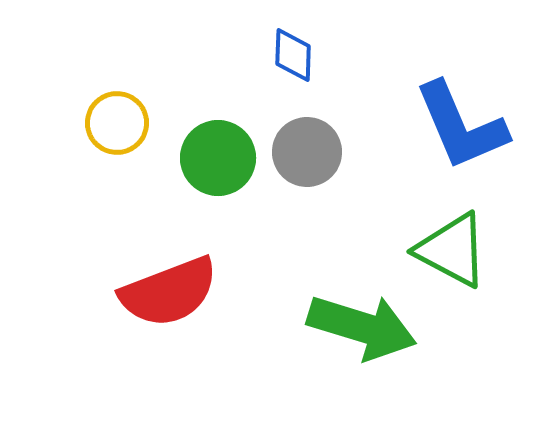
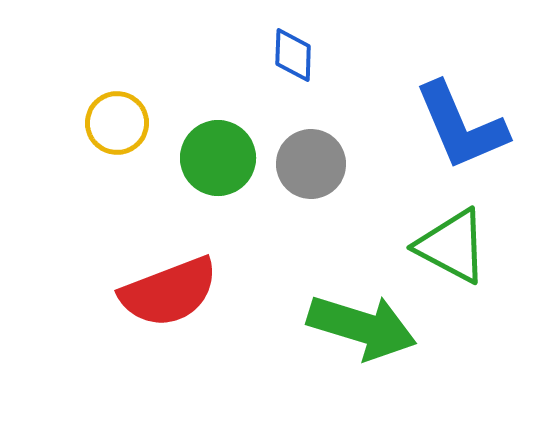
gray circle: moved 4 px right, 12 px down
green triangle: moved 4 px up
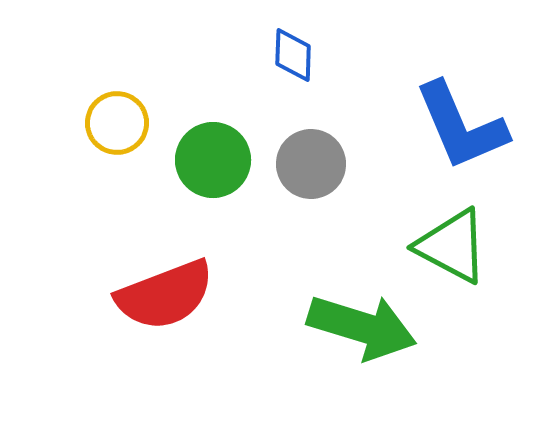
green circle: moved 5 px left, 2 px down
red semicircle: moved 4 px left, 3 px down
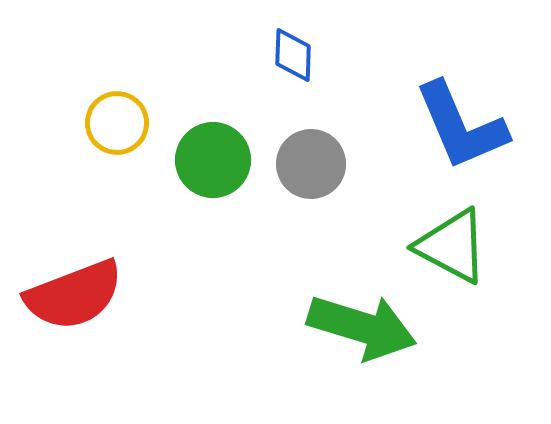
red semicircle: moved 91 px left
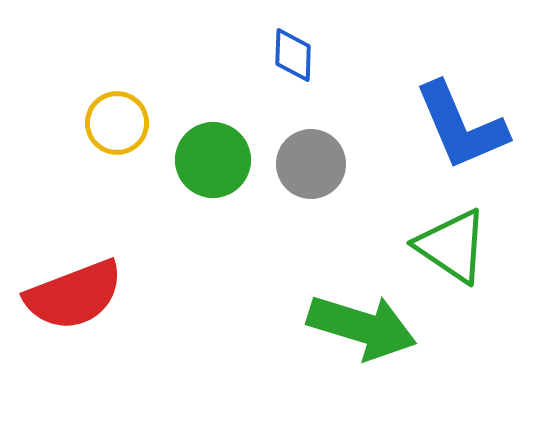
green triangle: rotated 6 degrees clockwise
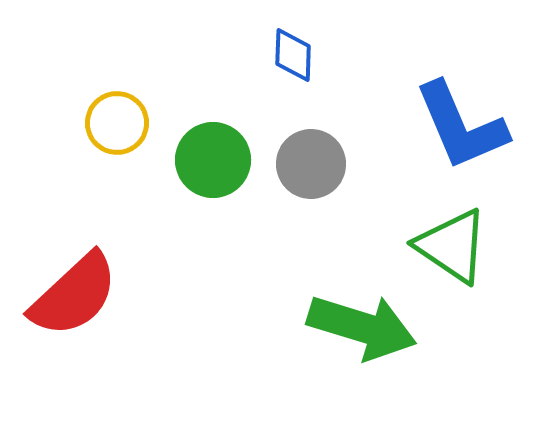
red semicircle: rotated 22 degrees counterclockwise
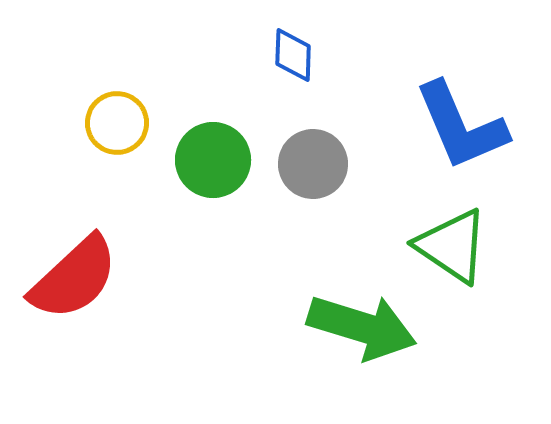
gray circle: moved 2 px right
red semicircle: moved 17 px up
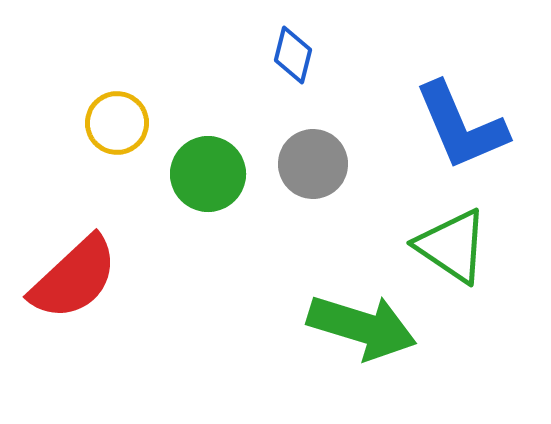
blue diamond: rotated 12 degrees clockwise
green circle: moved 5 px left, 14 px down
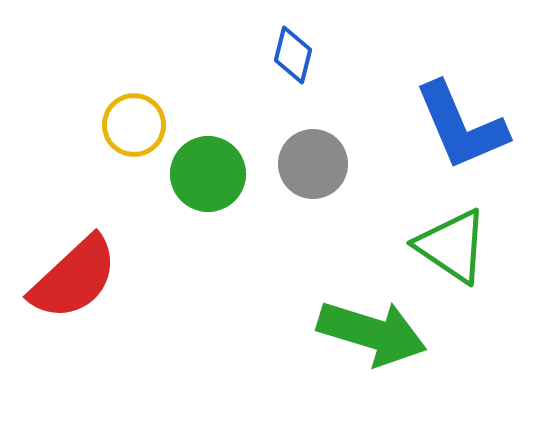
yellow circle: moved 17 px right, 2 px down
green arrow: moved 10 px right, 6 px down
